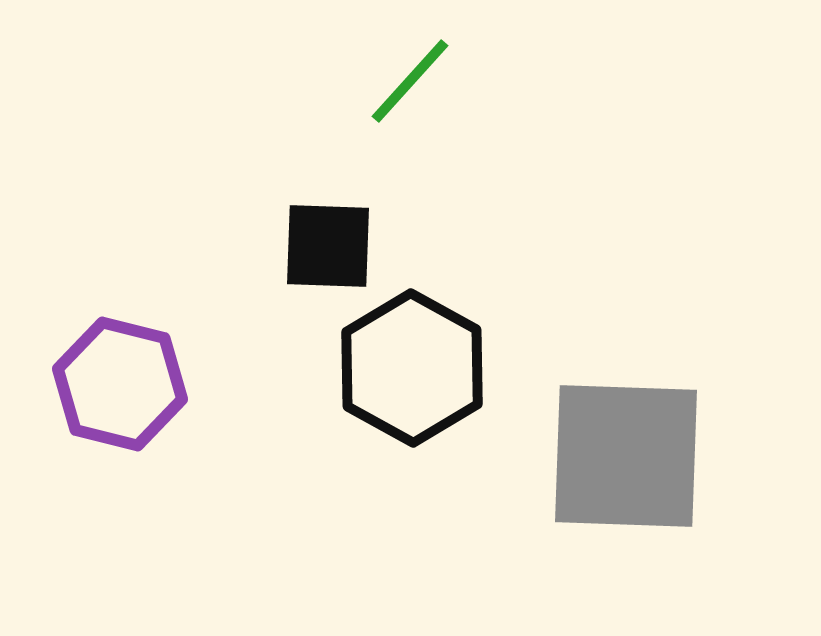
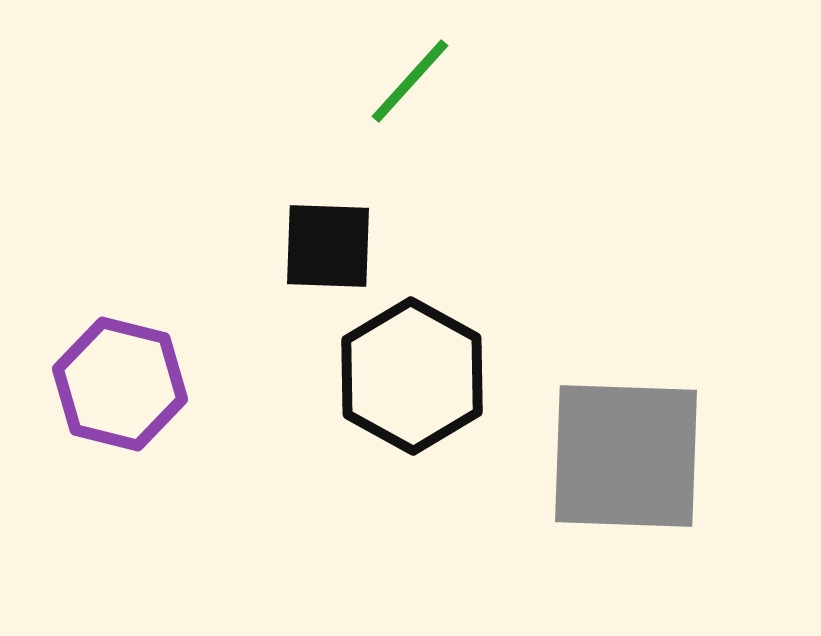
black hexagon: moved 8 px down
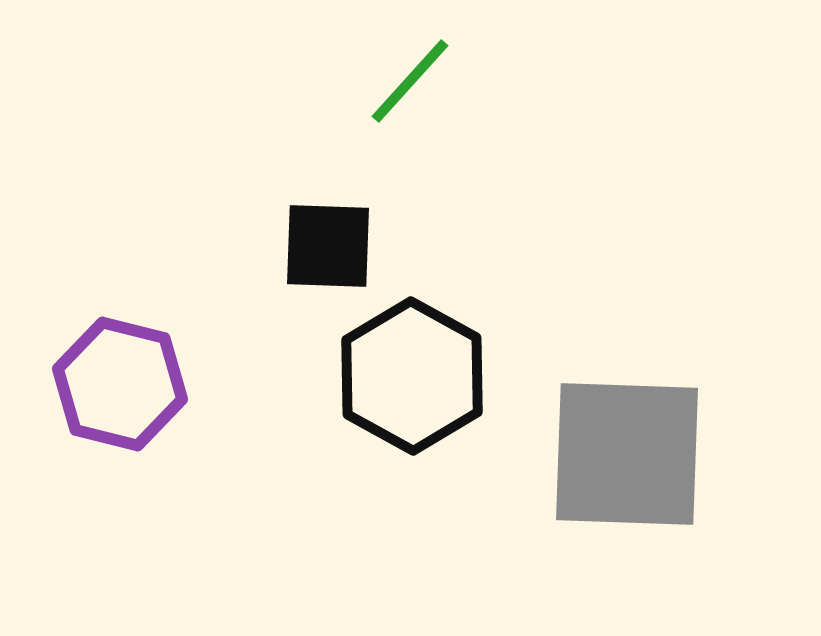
gray square: moved 1 px right, 2 px up
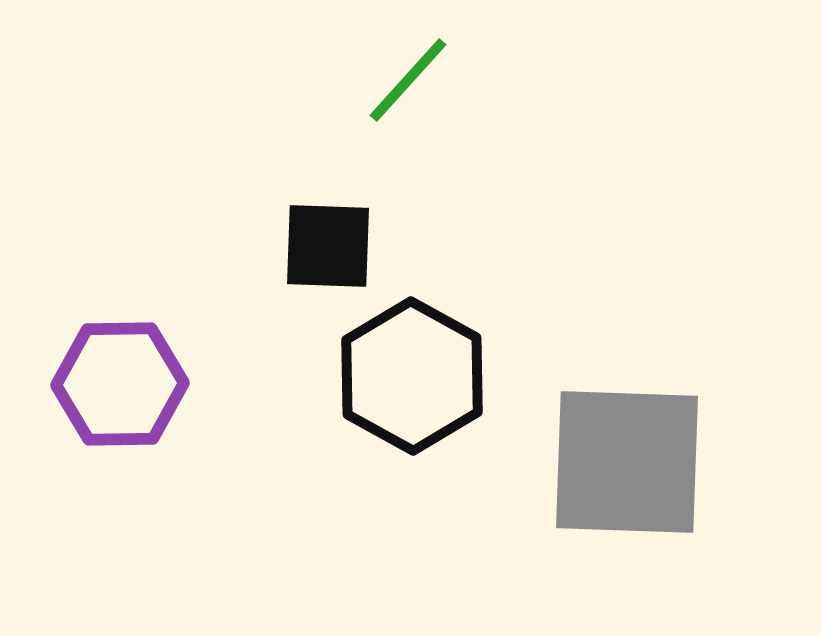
green line: moved 2 px left, 1 px up
purple hexagon: rotated 15 degrees counterclockwise
gray square: moved 8 px down
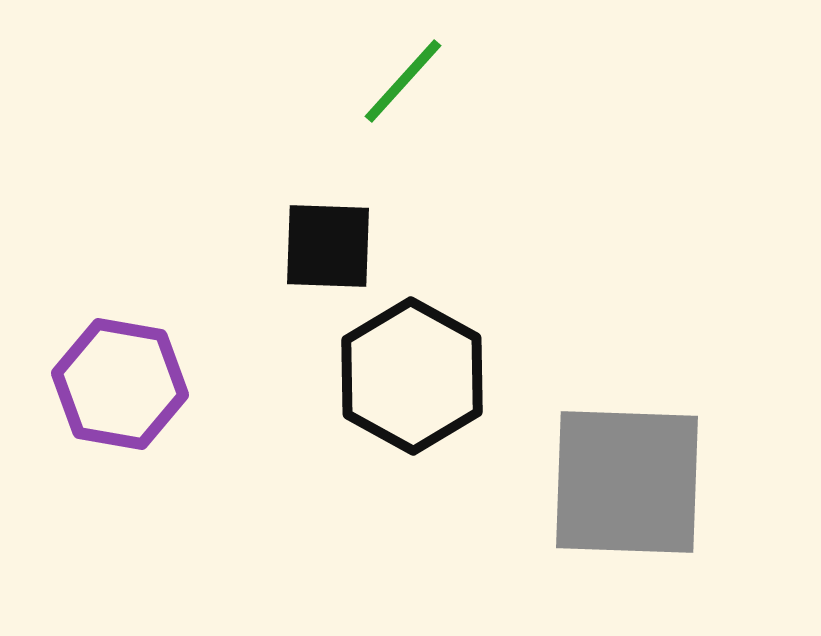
green line: moved 5 px left, 1 px down
purple hexagon: rotated 11 degrees clockwise
gray square: moved 20 px down
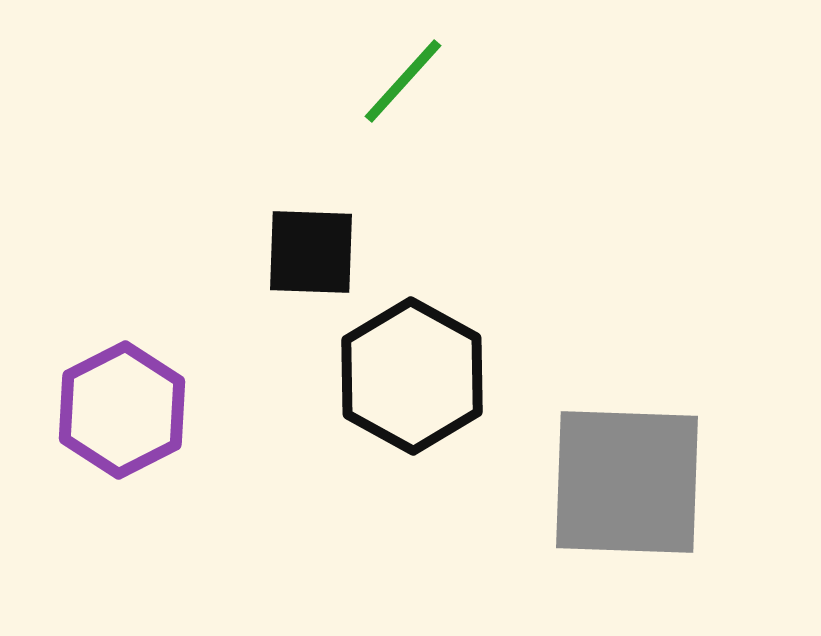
black square: moved 17 px left, 6 px down
purple hexagon: moved 2 px right, 26 px down; rotated 23 degrees clockwise
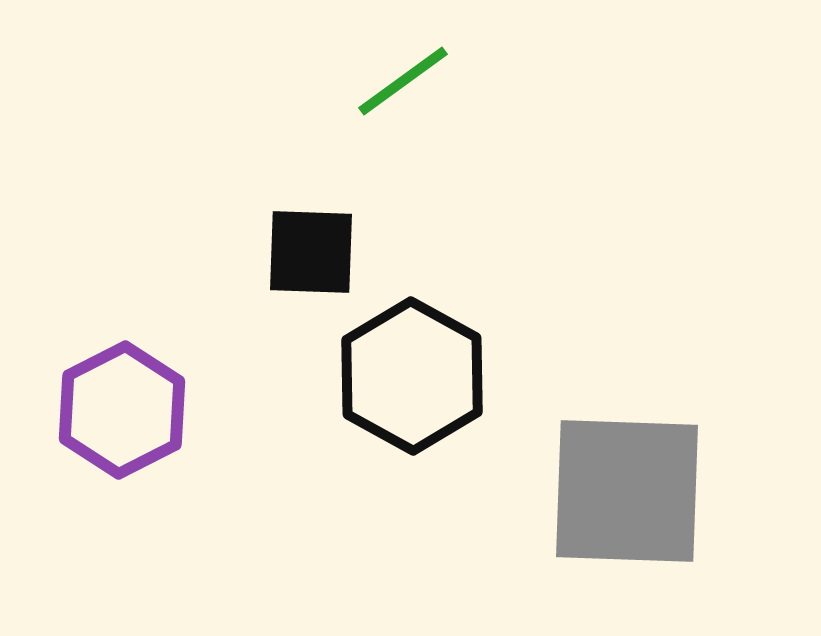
green line: rotated 12 degrees clockwise
gray square: moved 9 px down
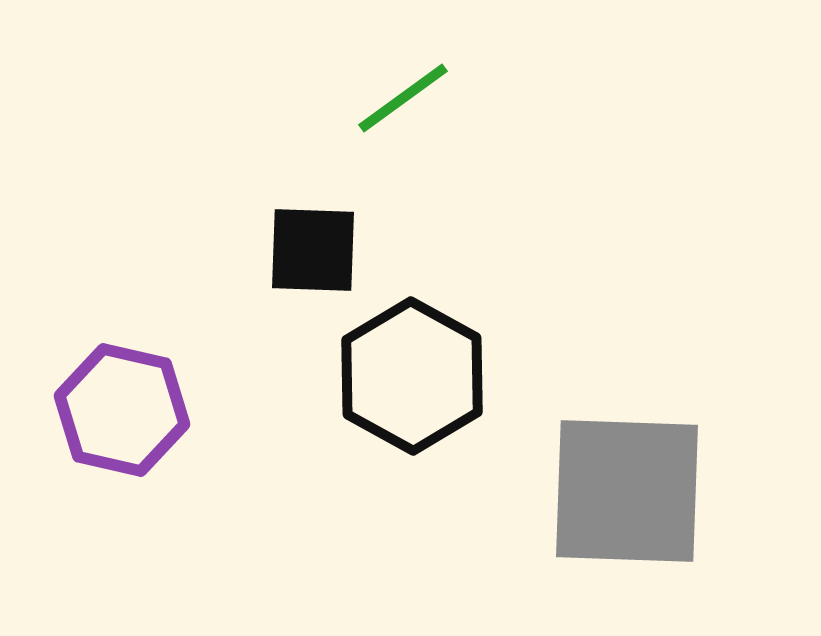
green line: moved 17 px down
black square: moved 2 px right, 2 px up
purple hexagon: rotated 20 degrees counterclockwise
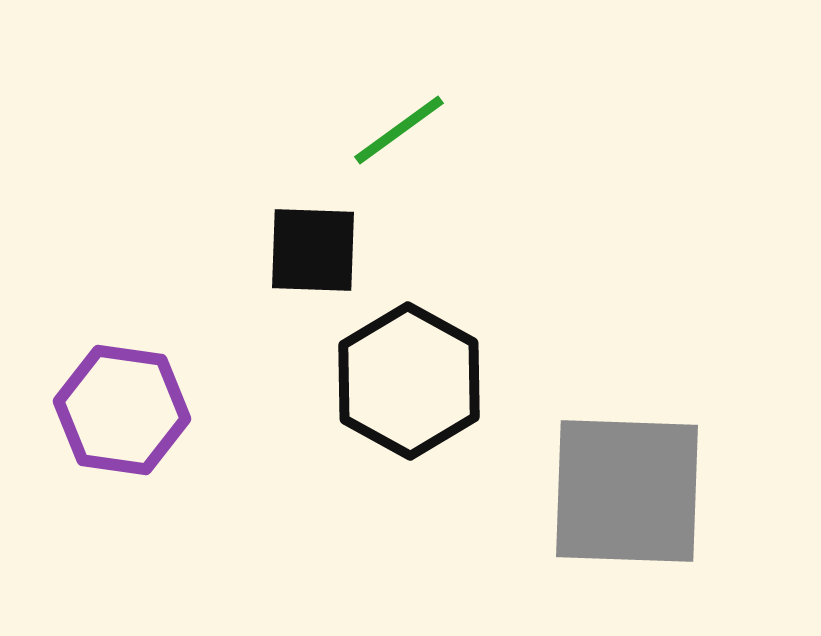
green line: moved 4 px left, 32 px down
black hexagon: moved 3 px left, 5 px down
purple hexagon: rotated 5 degrees counterclockwise
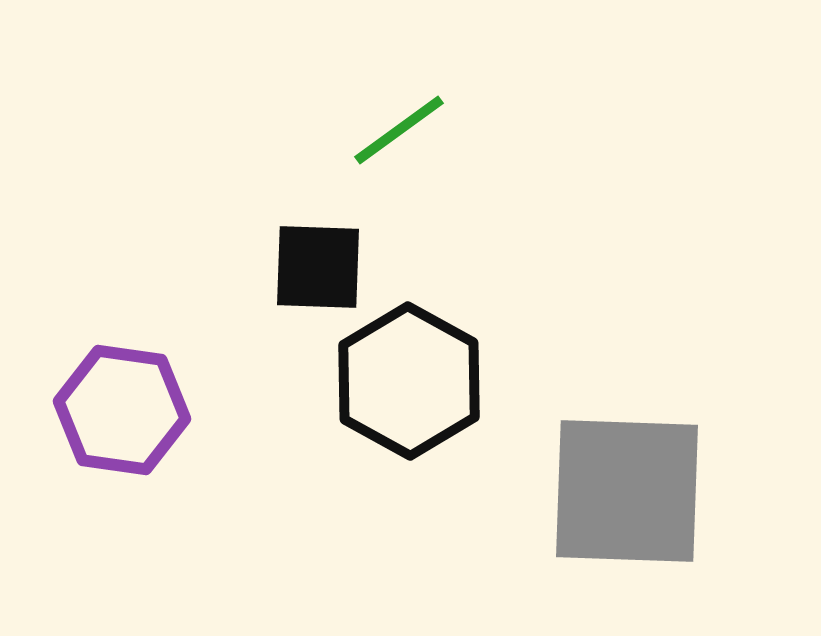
black square: moved 5 px right, 17 px down
